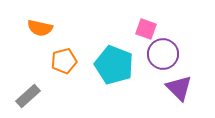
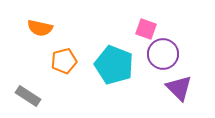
gray rectangle: rotated 75 degrees clockwise
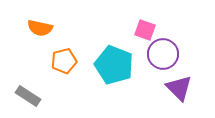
pink square: moved 1 px left, 1 px down
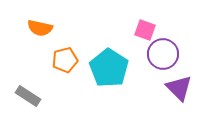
orange pentagon: moved 1 px right, 1 px up
cyan pentagon: moved 5 px left, 3 px down; rotated 12 degrees clockwise
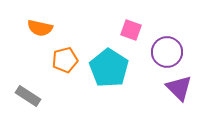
pink square: moved 14 px left
purple circle: moved 4 px right, 2 px up
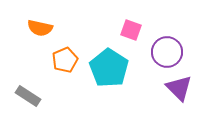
orange pentagon: rotated 10 degrees counterclockwise
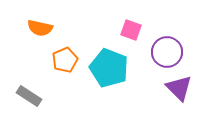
cyan pentagon: rotated 12 degrees counterclockwise
gray rectangle: moved 1 px right
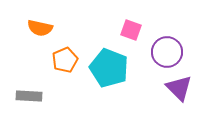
gray rectangle: rotated 30 degrees counterclockwise
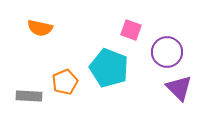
orange pentagon: moved 22 px down
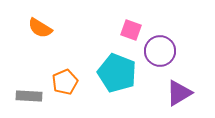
orange semicircle: rotated 20 degrees clockwise
purple circle: moved 7 px left, 1 px up
cyan pentagon: moved 8 px right, 5 px down
purple triangle: moved 5 px down; rotated 44 degrees clockwise
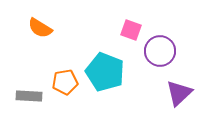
cyan pentagon: moved 12 px left, 1 px up
orange pentagon: rotated 15 degrees clockwise
purple triangle: rotated 12 degrees counterclockwise
